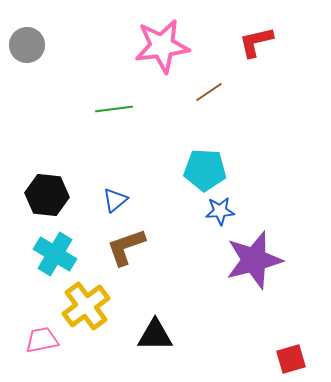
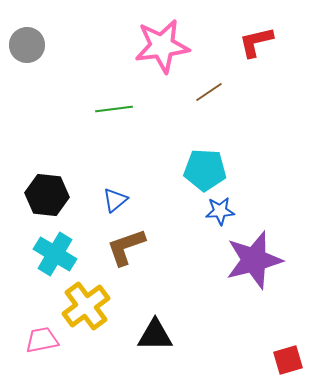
red square: moved 3 px left, 1 px down
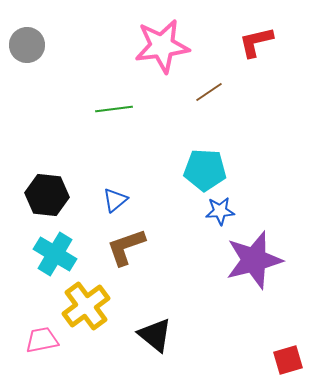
black triangle: rotated 39 degrees clockwise
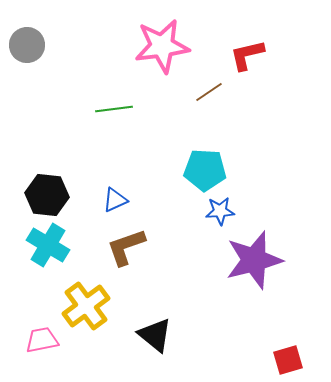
red L-shape: moved 9 px left, 13 px down
blue triangle: rotated 16 degrees clockwise
cyan cross: moved 7 px left, 9 px up
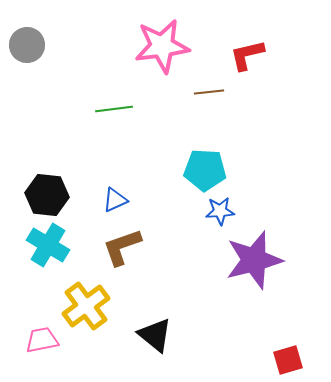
brown line: rotated 28 degrees clockwise
brown L-shape: moved 4 px left
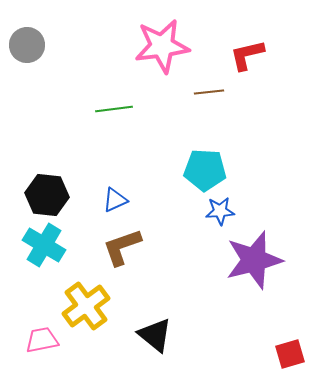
cyan cross: moved 4 px left
red square: moved 2 px right, 6 px up
